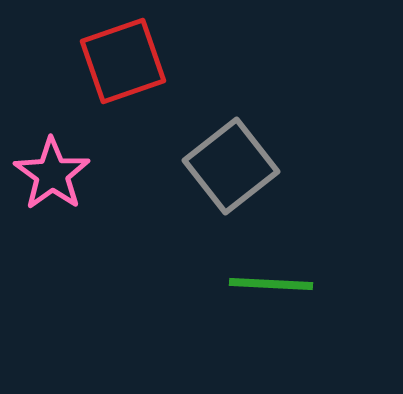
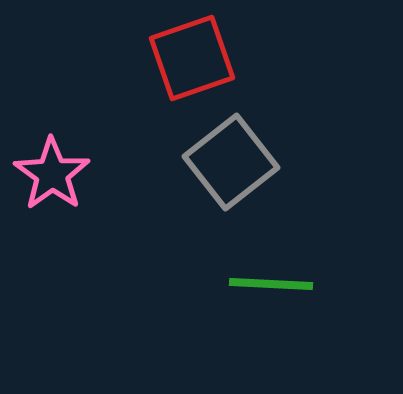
red square: moved 69 px right, 3 px up
gray square: moved 4 px up
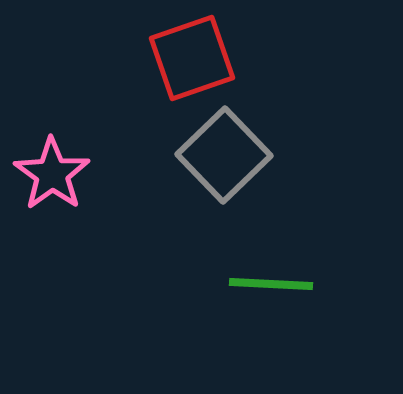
gray square: moved 7 px left, 7 px up; rotated 6 degrees counterclockwise
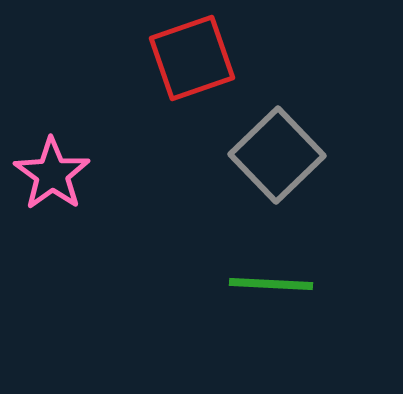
gray square: moved 53 px right
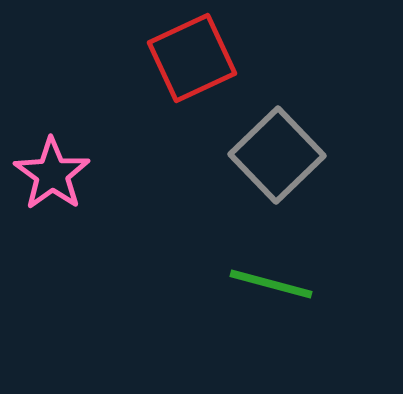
red square: rotated 6 degrees counterclockwise
green line: rotated 12 degrees clockwise
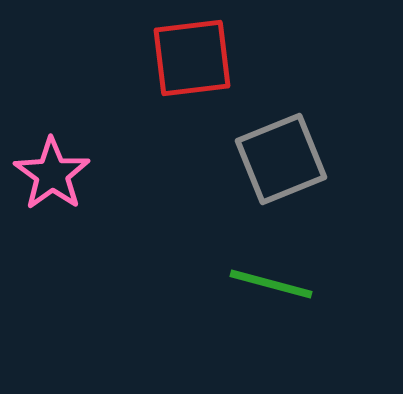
red square: rotated 18 degrees clockwise
gray square: moved 4 px right, 4 px down; rotated 22 degrees clockwise
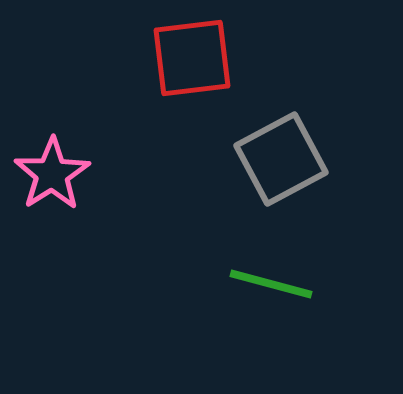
gray square: rotated 6 degrees counterclockwise
pink star: rotated 4 degrees clockwise
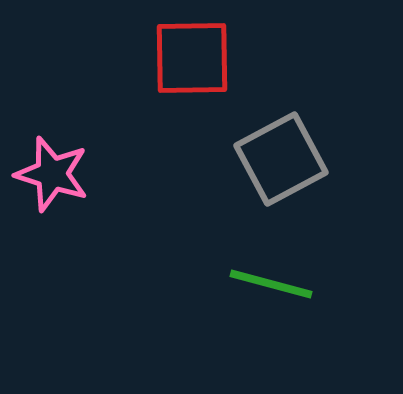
red square: rotated 6 degrees clockwise
pink star: rotated 22 degrees counterclockwise
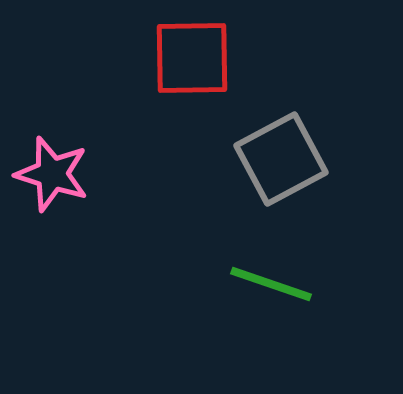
green line: rotated 4 degrees clockwise
